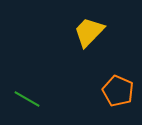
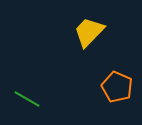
orange pentagon: moved 1 px left, 4 px up
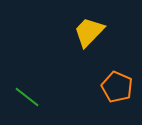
green line: moved 2 px up; rotated 8 degrees clockwise
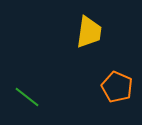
yellow trapezoid: rotated 144 degrees clockwise
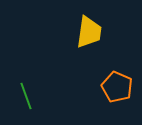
green line: moved 1 px left, 1 px up; rotated 32 degrees clockwise
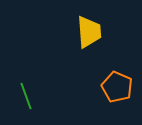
yellow trapezoid: rotated 12 degrees counterclockwise
